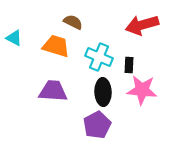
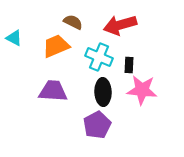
red arrow: moved 22 px left
orange trapezoid: rotated 40 degrees counterclockwise
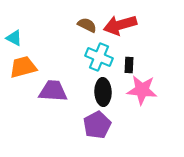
brown semicircle: moved 14 px right, 3 px down
orange trapezoid: moved 33 px left, 21 px down; rotated 8 degrees clockwise
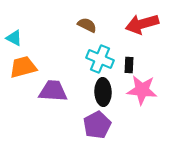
red arrow: moved 22 px right, 1 px up
cyan cross: moved 1 px right, 2 px down
